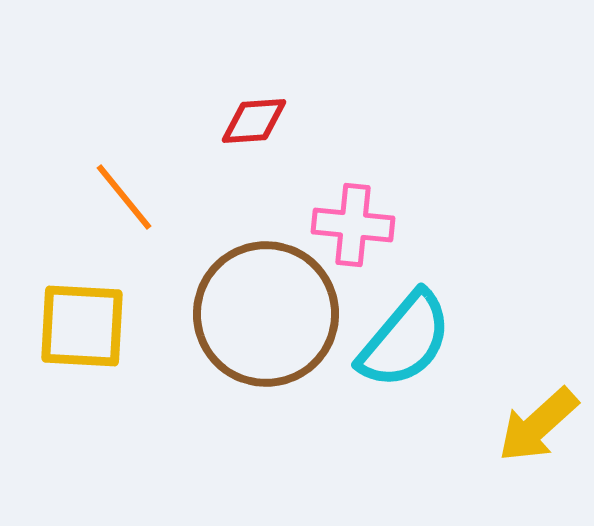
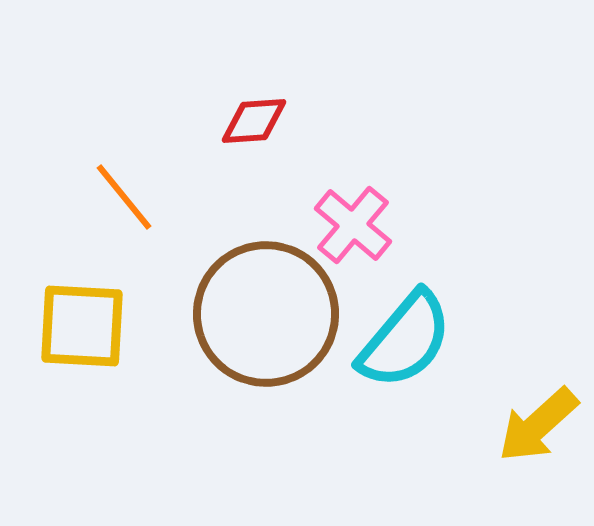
pink cross: rotated 34 degrees clockwise
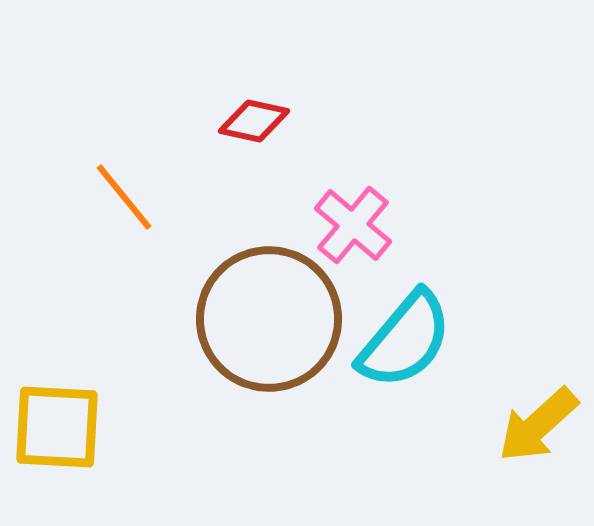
red diamond: rotated 16 degrees clockwise
brown circle: moved 3 px right, 5 px down
yellow square: moved 25 px left, 101 px down
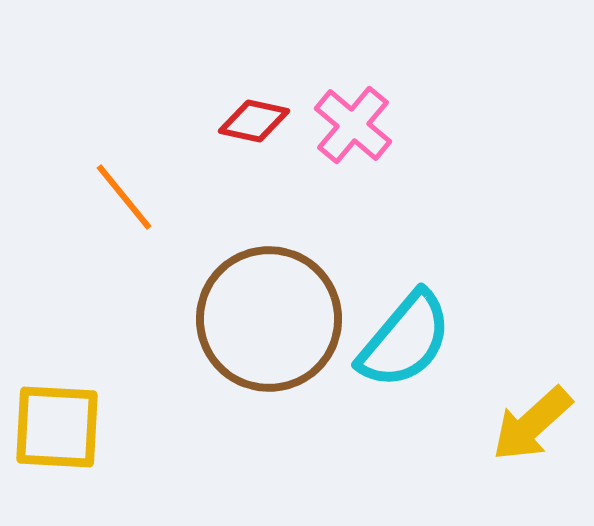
pink cross: moved 100 px up
yellow arrow: moved 6 px left, 1 px up
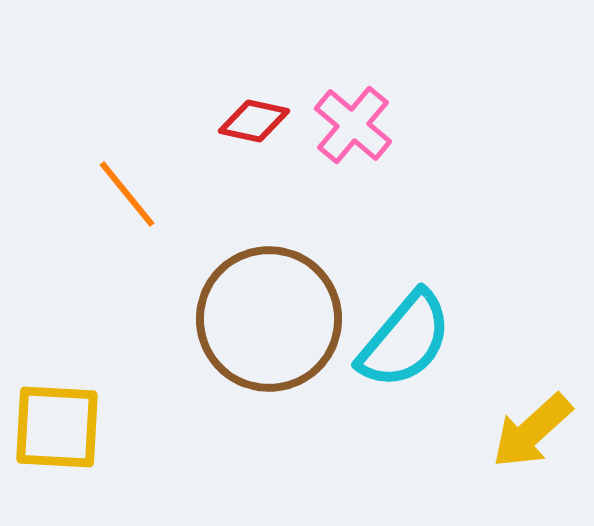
orange line: moved 3 px right, 3 px up
yellow arrow: moved 7 px down
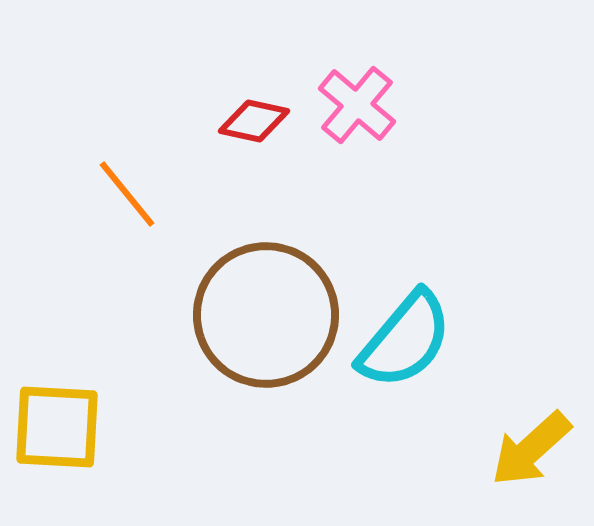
pink cross: moved 4 px right, 20 px up
brown circle: moved 3 px left, 4 px up
yellow arrow: moved 1 px left, 18 px down
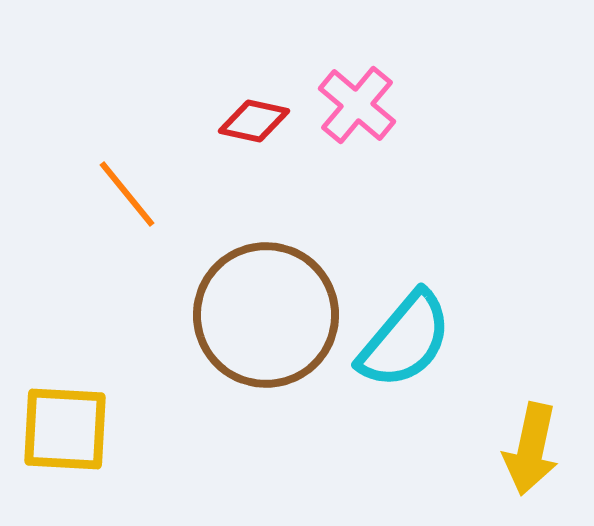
yellow square: moved 8 px right, 2 px down
yellow arrow: rotated 36 degrees counterclockwise
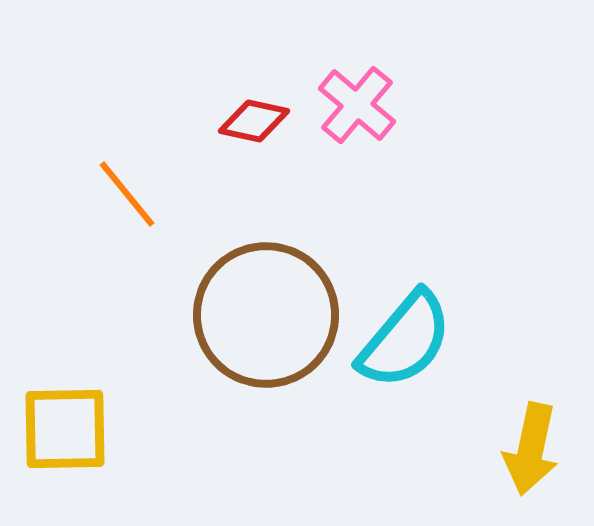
yellow square: rotated 4 degrees counterclockwise
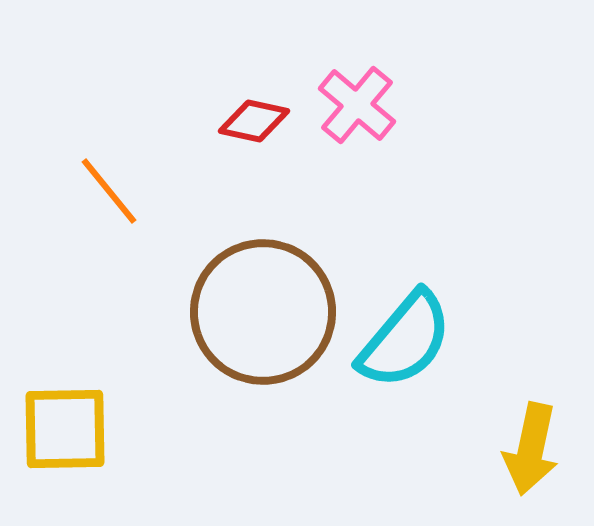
orange line: moved 18 px left, 3 px up
brown circle: moved 3 px left, 3 px up
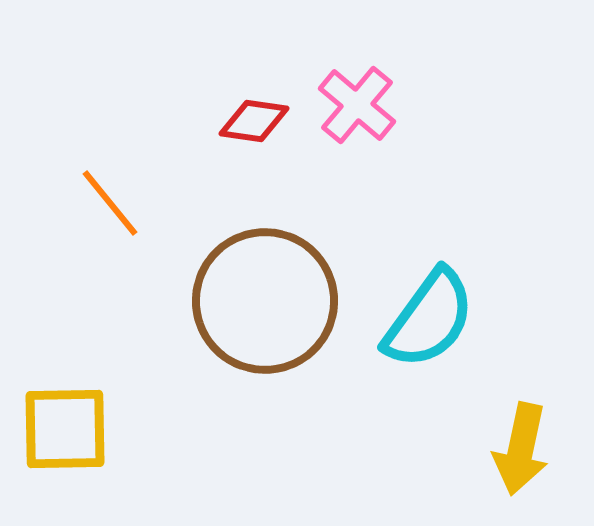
red diamond: rotated 4 degrees counterclockwise
orange line: moved 1 px right, 12 px down
brown circle: moved 2 px right, 11 px up
cyan semicircle: moved 24 px right, 21 px up; rotated 4 degrees counterclockwise
yellow arrow: moved 10 px left
